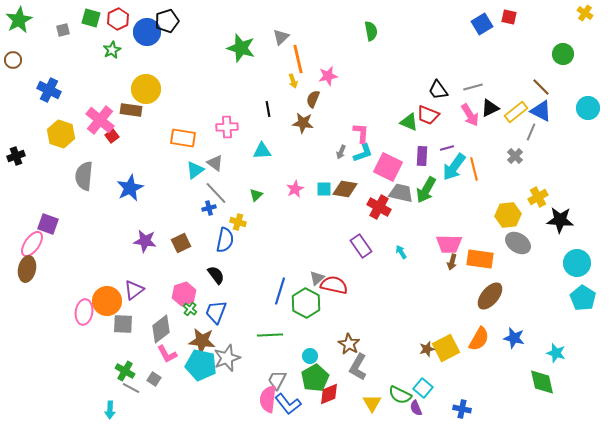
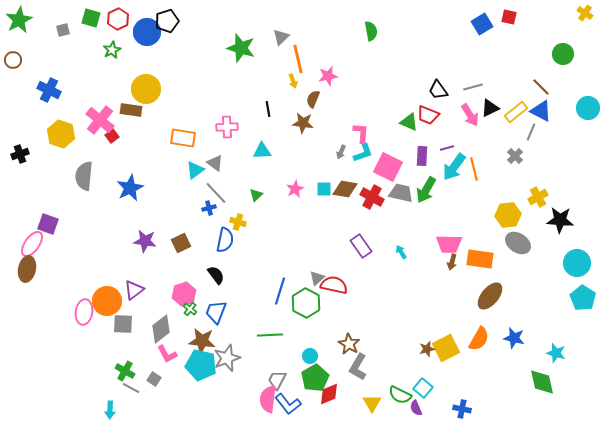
black cross at (16, 156): moved 4 px right, 2 px up
red cross at (379, 207): moved 7 px left, 10 px up
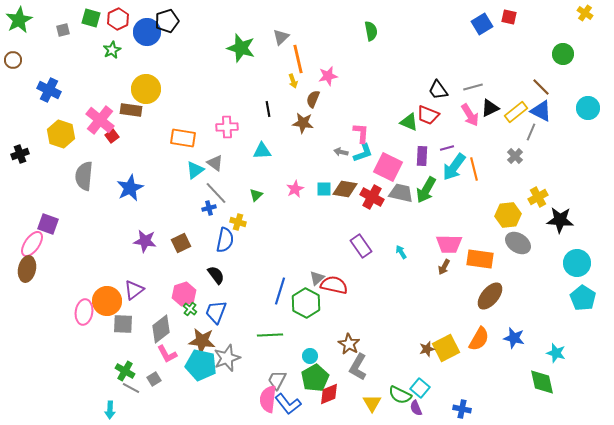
gray arrow at (341, 152): rotated 80 degrees clockwise
brown arrow at (452, 262): moved 8 px left, 5 px down; rotated 14 degrees clockwise
gray square at (154, 379): rotated 24 degrees clockwise
cyan square at (423, 388): moved 3 px left
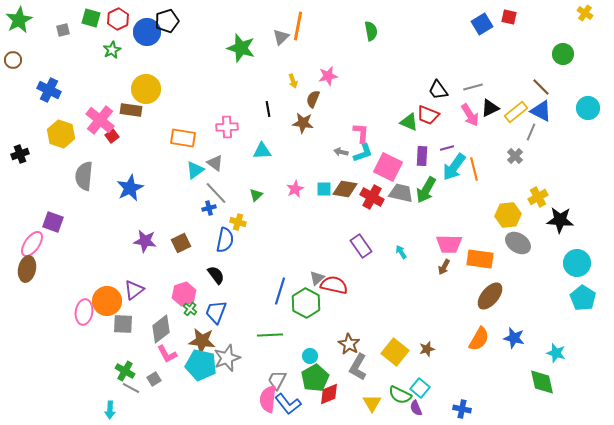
orange line at (298, 59): moved 33 px up; rotated 24 degrees clockwise
purple square at (48, 224): moved 5 px right, 2 px up
yellow square at (446, 348): moved 51 px left, 4 px down; rotated 24 degrees counterclockwise
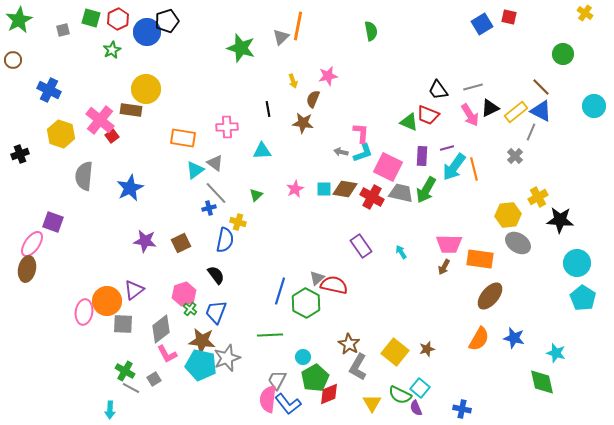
cyan circle at (588, 108): moved 6 px right, 2 px up
cyan circle at (310, 356): moved 7 px left, 1 px down
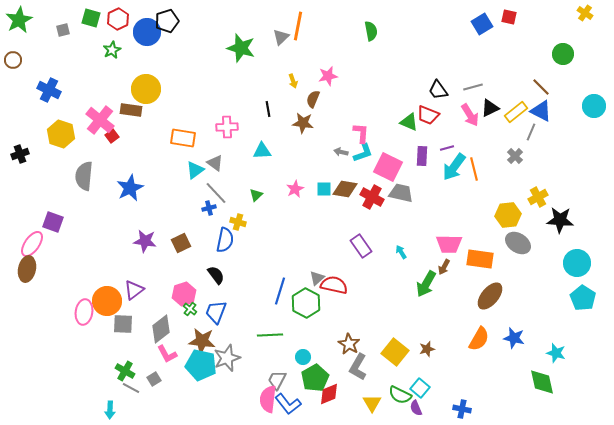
green arrow at (426, 190): moved 94 px down
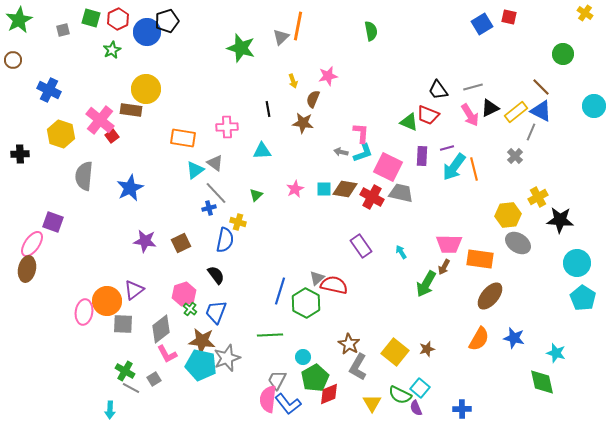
black cross at (20, 154): rotated 18 degrees clockwise
blue cross at (462, 409): rotated 12 degrees counterclockwise
